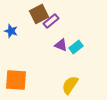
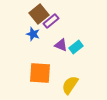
brown square: rotated 12 degrees counterclockwise
blue star: moved 22 px right, 3 px down
orange square: moved 24 px right, 7 px up
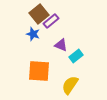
cyan rectangle: moved 9 px down
orange square: moved 1 px left, 2 px up
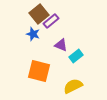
orange square: rotated 10 degrees clockwise
yellow semicircle: moved 3 px right, 1 px down; rotated 30 degrees clockwise
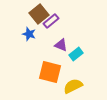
blue star: moved 4 px left
cyan rectangle: moved 2 px up
orange square: moved 11 px right, 1 px down
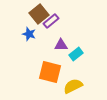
purple triangle: rotated 24 degrees counterclockwise
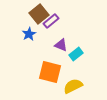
blue star: rotated 24 degrees clockwise
purple triangle: rotated 24 degrees clockwise
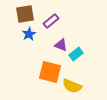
brown square: moved 14 px left; rotated 30 degrees clockwise
yellow semicircle: moved 1 px left; rotated 132 degrees counterclockwise
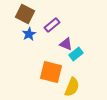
brown square: rotated 36 degrees clockwise
purple rectangle: moved 1 px right, 4 px down
purple triangle: moved 5 px right, 1 px up
orange square: moved 1 px right
yellow semicircle: moved 1 px down; rotated 90 degrees counterclockwise
